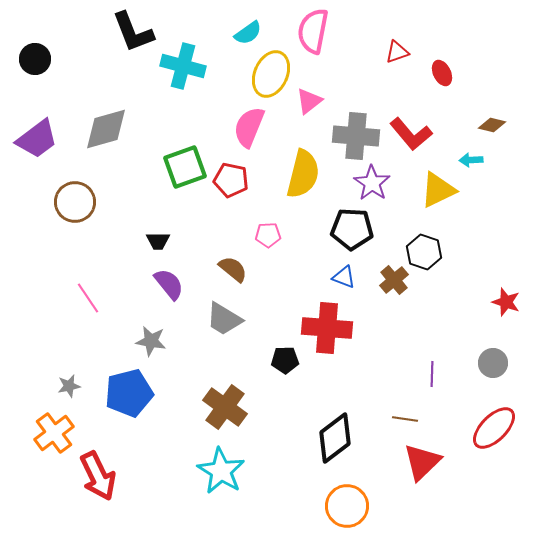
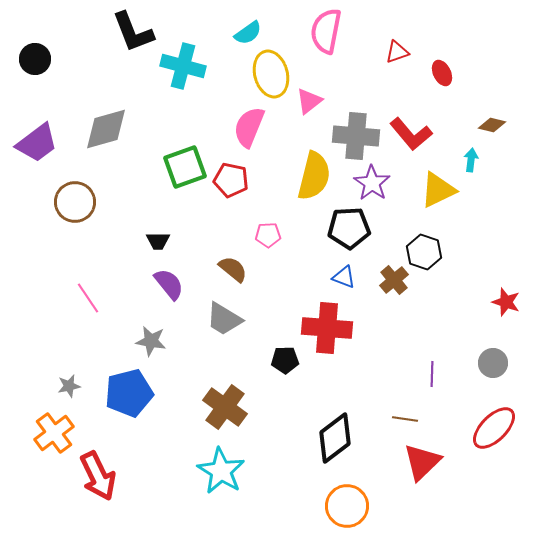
pink semicircle at (313, 31): moved 13 px right
yellow ellipse at (271, 74): rotated 39 degrees counterclockwise
purple trapezoid at (37, 139): moved 4 px down
cyan arrow at (471, 160): rotated 100 degrees clockwise
yellow semicircle at (303, 174): moved 11 px right, 2 px down
black pentagon at (352, 229): moved 3 px left, 1 px up; rotated 6 degrees counterclockwise
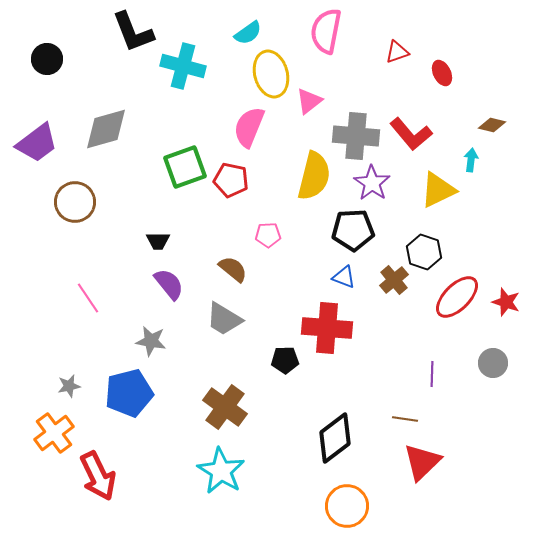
black circle at (35, 59): moved 12 px right
black pentagon at (349, 228): moved 4 px right, 2 px down
red ellipse at (494, 428): moved 37 px left, 131 px up
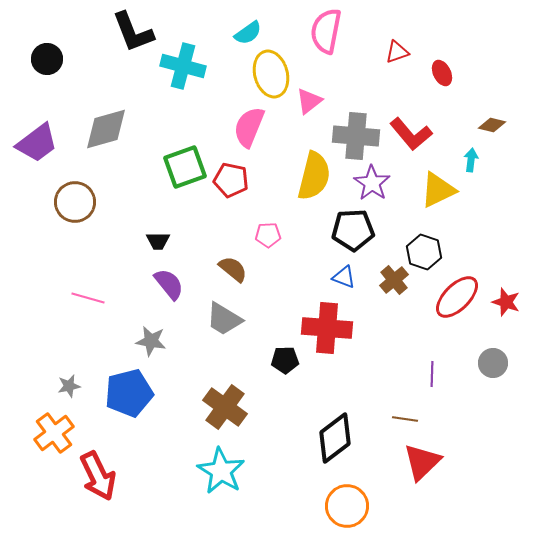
pink line at (88, 298): rotated 40 degrees counterclockwise
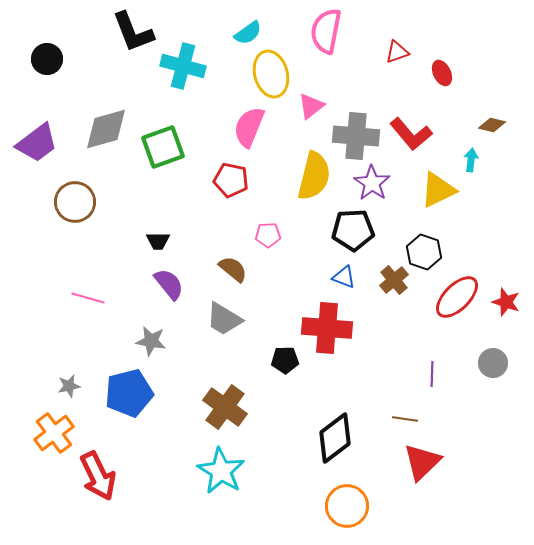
pink triangle at (309, 101): moved 2 px right, 5 px down
green square at (185, 167): moved 22 px left, 20 px up
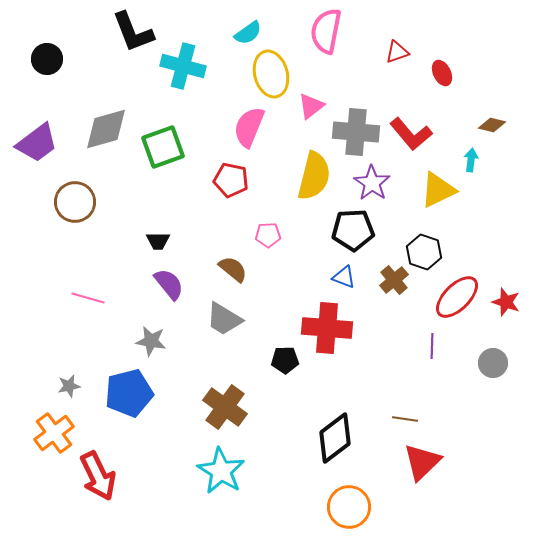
gray cross at (356, 136): moved 4 px up
purple line at (432, 374): moved 28 px up
orange circle at (347, 506): moved 2 px right, 1 px down
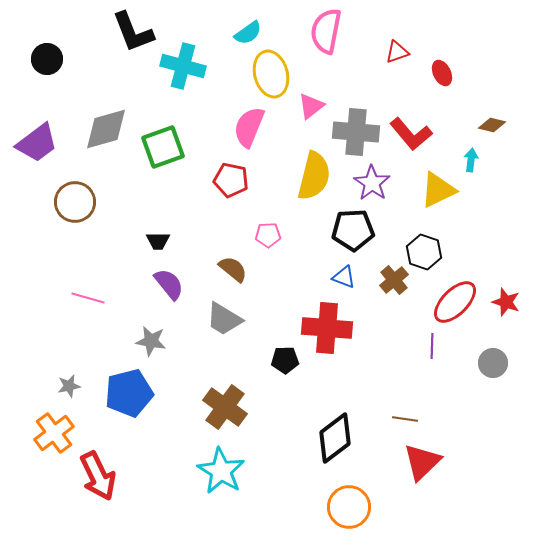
red ellipse at (457, 297): moved 2 px left, 5 px down
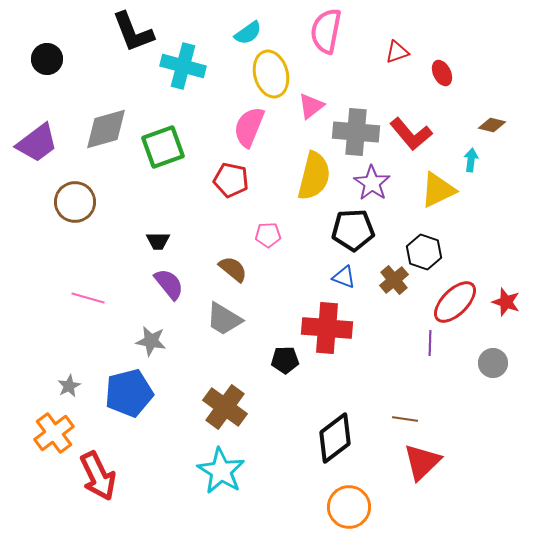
purple line at (432, 346): moved 2 px left, 3 px up
gray star at (69, 386): rotated 15 degrees counterclockwise
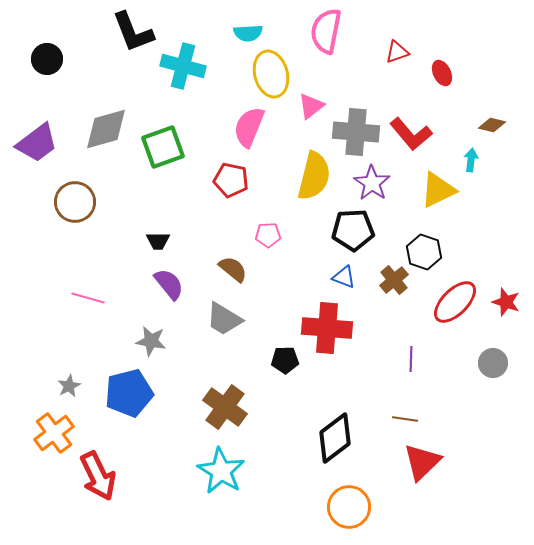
cyan semicircle at (248, 33): rotated 32 degrees clockwise
purple line at (430, 343): moved 19 px left, 16 px down
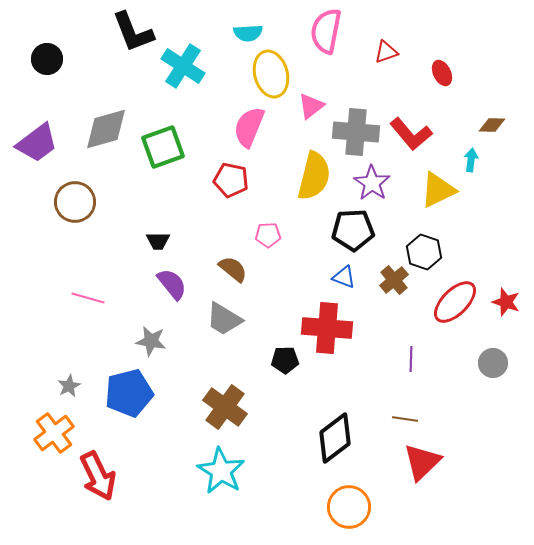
red triangle at (397, 52): moved 11 px left
cyan cross at (183, 66): rotated 18 degrees clockwise
brown diamond at (492, 125): rotated 12 degrees counterclockwise
purple semicircle at (169, 284): moved 3 px right
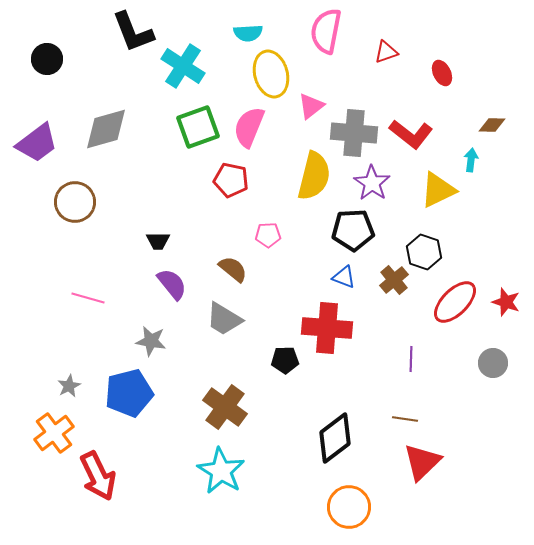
gray cross at (356, 132): moved 2 px left, 1 px down
red L-shape at (411, 134): rotated 12 degrees counterclockwise
green square at (163, 147): moved 35 px right, 20 px up
